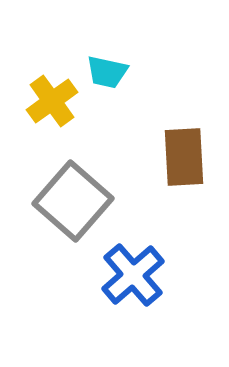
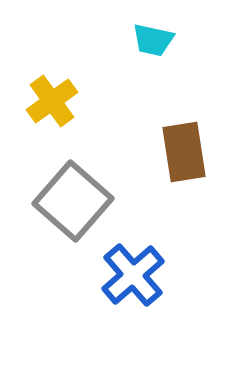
cyan trapezoid: moved 46 px right, 32 px up
brown rectangle: moved 5 px up; rotated 6 degrees counterclockwise
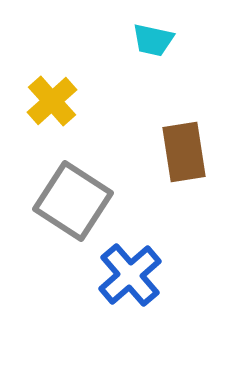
yellow cross: rotated 6 degrees counterclockwise
gray square: rotated 8 degrees counterclockwise
blue cross: moved 3 px left
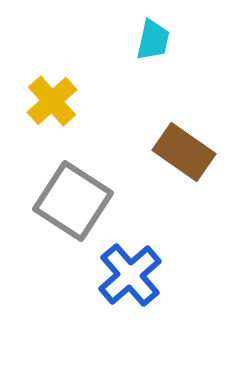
cyan trapezoid: rotated 90 degrees counterclockwise
brown rectangle: rotated 46 degrees counterclockwise
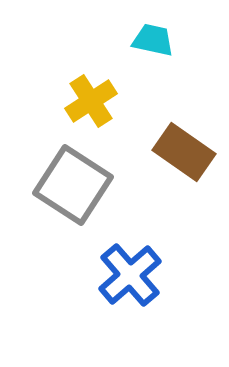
cyan trapezoid: rotated 90 degrees counterclockwise
yellow cross: moved 39 px right; rotated 9 degrees clockwise
gray square: moved 16 px up
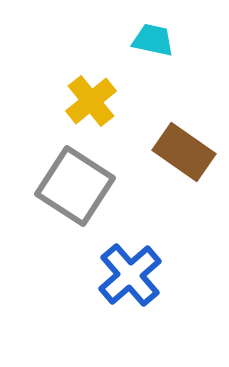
yellow cross: rotated 6 degrees counterclockwise
gray square: moved 2 px right, 1 px down
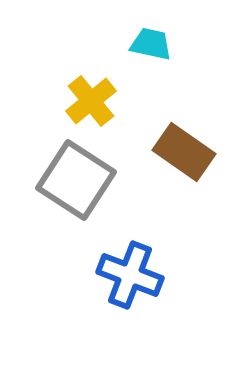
cyan trapezoid: moved 2 px left, 4 px down
gray square: moved 1 px right, 6 px up
blue cross: rotated 28 degrees counterclockwise
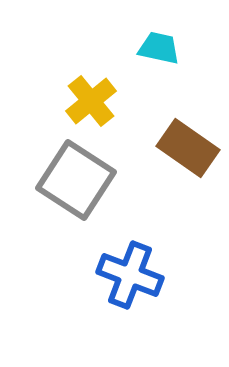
cyan trapezoid: moved 8 px right, 4 px down
brown rectangle: moved 4 px right, 4 px up
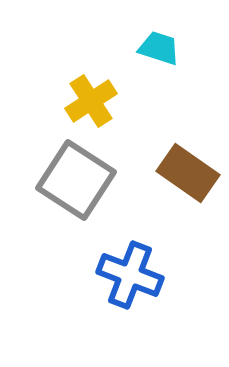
cyan trapezoid: rotated 6 degrees clockwise
yellow cross: rotated 6 degrees clockwise
brown rectangle: moved 25 px down
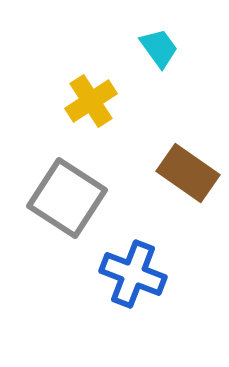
cyan trapezoid: rotated 36 degrees clockwise
gray square: moved 9 px left, 18 px down
blue cross: moved 3 px right, 1 px up
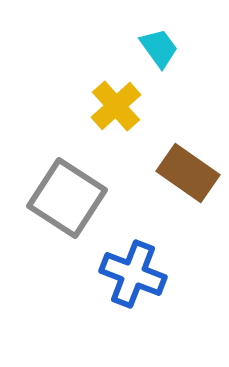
yellow cross: moved 25 px right, 5 px down; rotated 9 degrees counterclockwise
